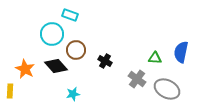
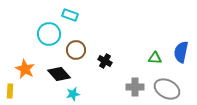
cyan circle: moved 3 px left
black diamond: moved 3 px right, 8 px down
gray cross: moved 2 px left, 8 px down; rotated 36 degrees counterclockwise
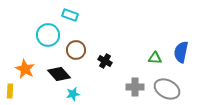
cyan circle: moved 1 px left, 1 px down
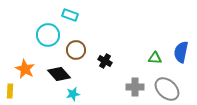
gray ellipse: rotated 15 degrees clockwise
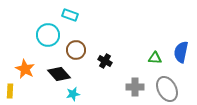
gray ellipse: rotated 20 degrees clockwise
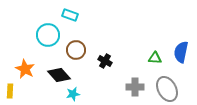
black diamond: moved 1 px down
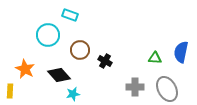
brown circle: moved 4 px right
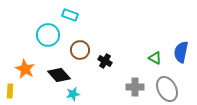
green triangle: rotated 24 degrees clockwise
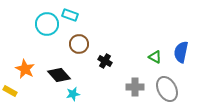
cyan circle: moved 1 px left, 11 px up
brown circle: moved 1 px left, 6 px up
green triangle: moved 1 px up
yellow rectangle: rotated 64 degrees counterclockwise
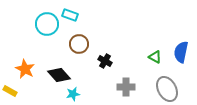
gray cross: moved 9 px left
